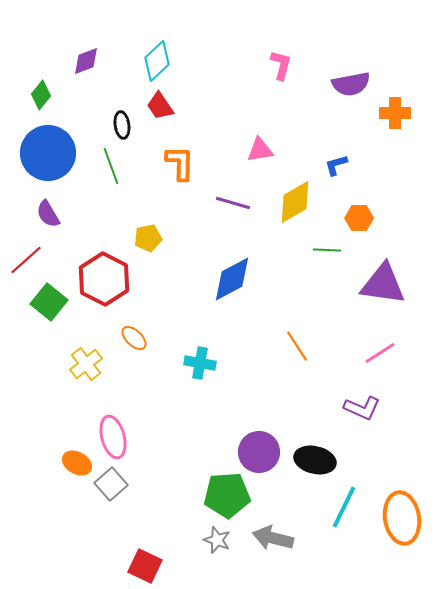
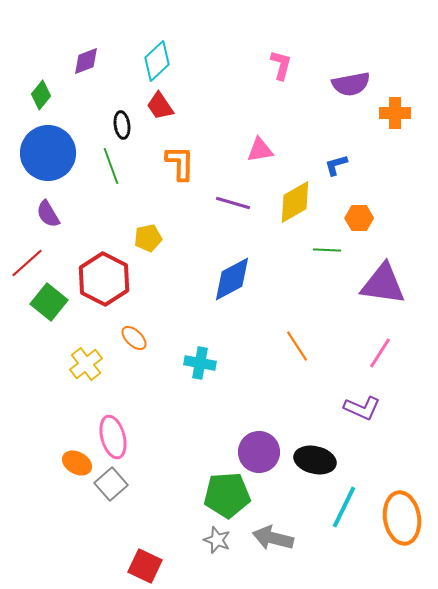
red line at (26, 260): moved 1 px right, 3 px down
pink line at (380, 353): rotated 24 degrees counterclockwise
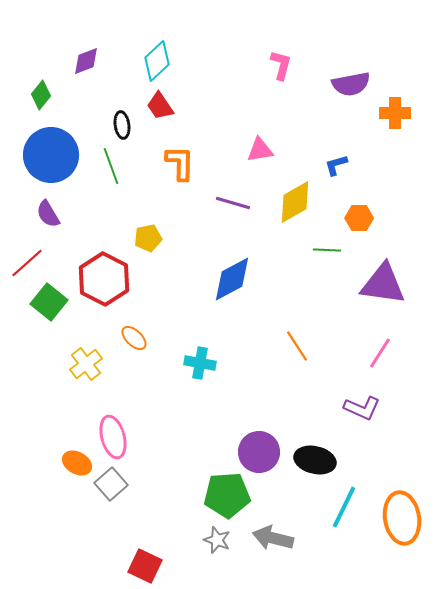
blue circle at (48, 153): moved 3 px right, 2 px down
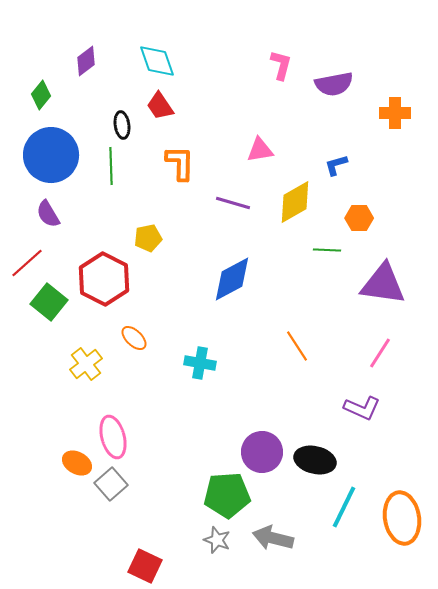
purple diamond at (86, 61): rotated 16 degrees counterclockwise
cyan diamond at (157, 61): rotated 66 degrees counterclockwise
purple semicircle at (351, 84): moved 17 px left
green line at (111, 166): rotated 18 degrees clockwise
purple circle at (259, 452): moved 3 px right
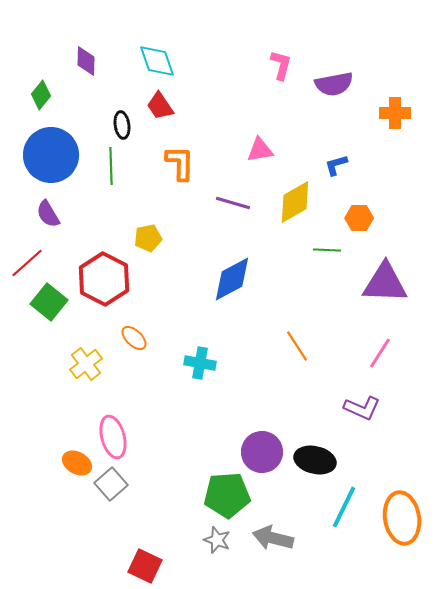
purple diamond at (86, 61): rotated 52 degrees counterclockwise
purple triangle at (383, 284): moved 2 px right, 1 px up; rotated 6 degrees counterclockwise
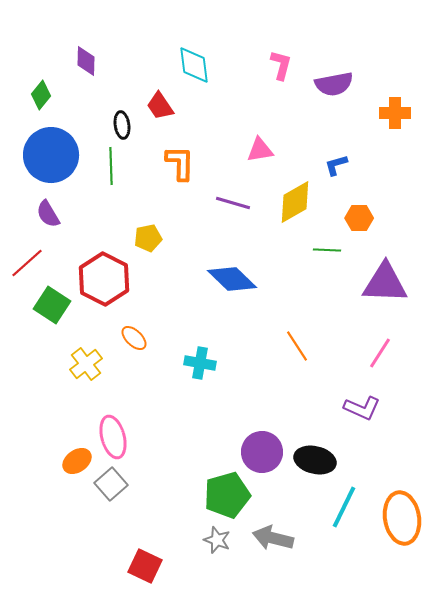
cyan diamond at (157, 61): moved 37 px right, 4 px down; rotated 12 degrees clockwise
blue diamond at (232, 279): rotated 72 degrees clockwise
green square at (49, 302): moved 3 px right, 3 px down; rotated 6 degrees counterclockwise
orange ellipse at (77, 463): moved 2 px up; rotated 64 degrees counterclockwise
green pentagon at (227, 495): rotated 12 degrees counterclockwise
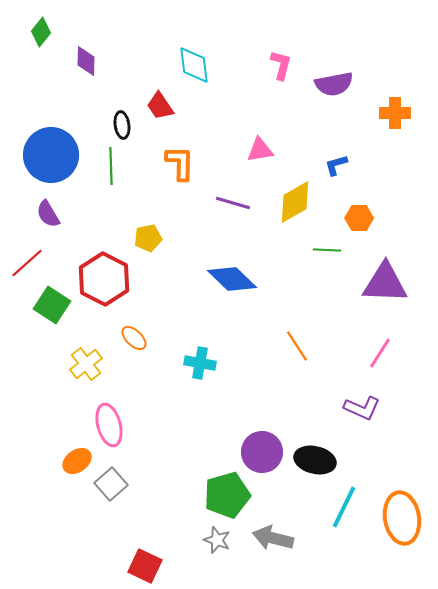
green diamond at (41, 95): moved 63 px up
pink ellipse at (113, 437): moved 4 px left, 12 px up
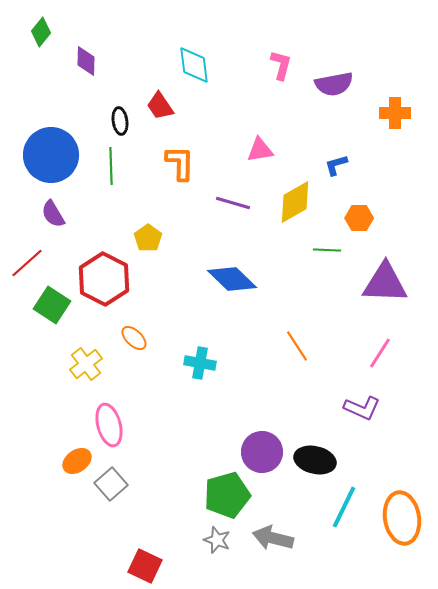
black ellipse at (122, 125): moved 2 px left, 4 px up
purple semicircle at (48, 214): moved 5 px right
yellow pentagon at (148, 238): rotated 24 degrees counterclockwise
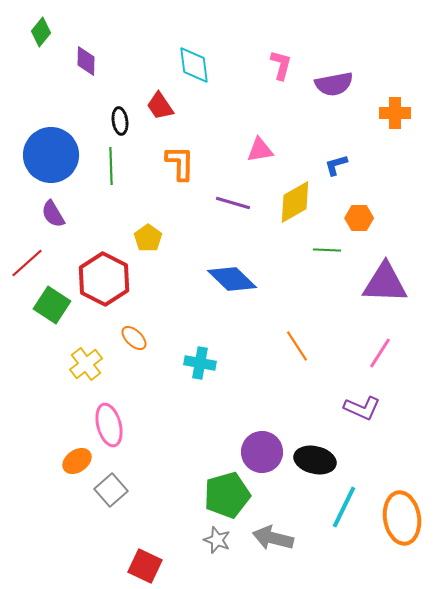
gray square at (111, 484): moved 6 px down
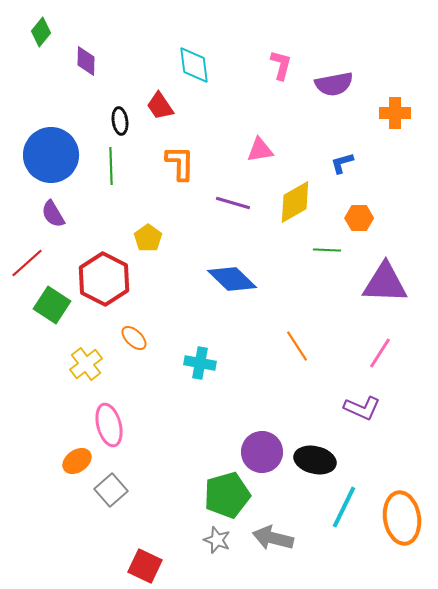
blue L-shape at (336, 165): moved 6 px right, 2 px up
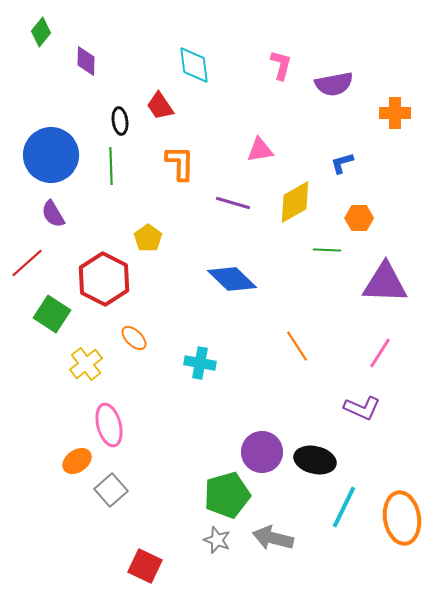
green square at (52, 305): moved 9 px down
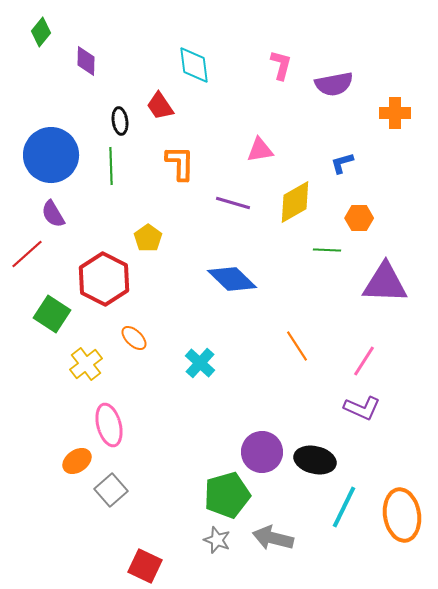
red line at (27, 263): moved 9 px up
pink line at (380, 353): moved 16 px left, 8 px down
cyan cross at (200, 363): rotated 32 degrees clockwise
orange ellipse at (402, 518): moved 3 px up
